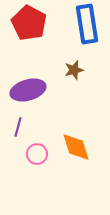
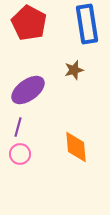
purple ellipse: rotated 20 degrees counterclockwise
orange diamond: rotated 12 degrees clockwise
pink circle: moved 17 px left
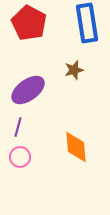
blue rectangle: moved 1 px up
pink circle: moved 3 px down
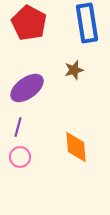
purple ellipse: moved 1 px left, 2 px up
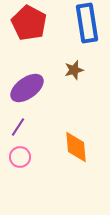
purple line: rotated 18 degrees clockwise
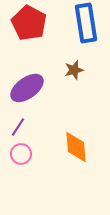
blue rectangle: moved 1 px left
pink circle: moved 1 px right, 3 px up
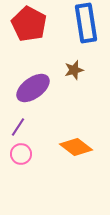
red pentagon: moved 1 px down
purple ellipse: moved 6 px right
orange diamond: rotated 48 degrees counterclockwise
